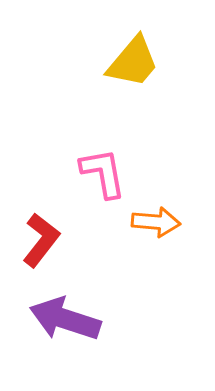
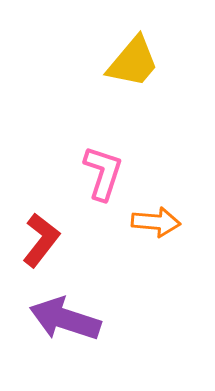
pink L-shape: rotated 28 degrees clockwise
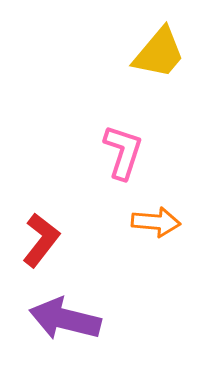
yellow trapezoid: moved 26 px right, 9 px up
pink L-shape: moved 20 px right, 21 px up
purple arrow: rotated 4 degrees counterclockwise
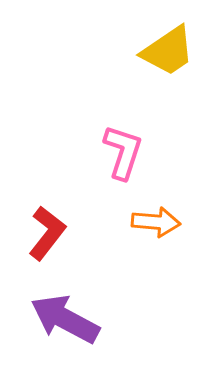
yellow trapezoid: moved 9 px right, 2 px up; rotated 16 degrees clockwise
red L-shape: moved 6 px right, 7 px up
purple arrow: rotated 14 degrees clockwise
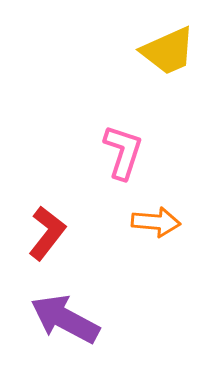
yellow trapezoid: rotated 10 degrees clockwise
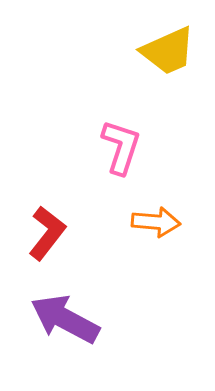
pink L-shape: moved 2 px left, 5 px up
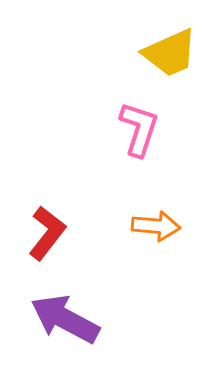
yellow trapezoid: moved 2 px right, 2 px down
pink L-shape: moved 18 px right, 18 px up
orange arrow: moved 4 px down
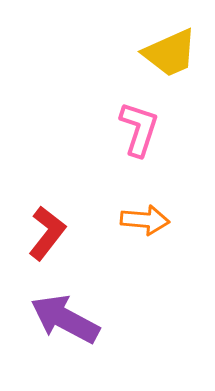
orange arrow: moved 11 px left, 6 px up
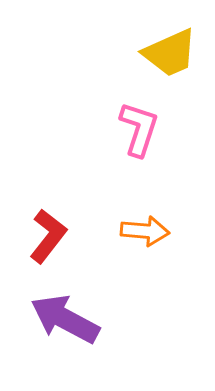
orange arrow: moved 11 px down
red L-shape: moved 1 px right, 3 px down
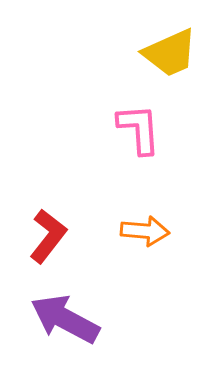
pink L-shape: rotated 22 degrees counterclockwise
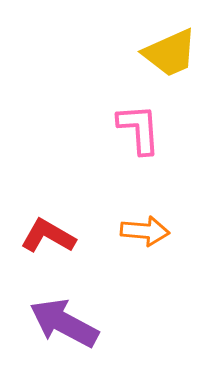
red L-shape: rotated 98 degrees counterclockwise
purple arrow: moved 1 px left, 4 px down
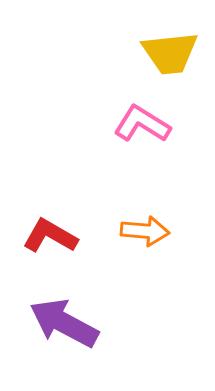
yellow trapezoid: rotated 18 degrees clockwise
pink L-shape: moved 3 px right, 5 px up; rotated 54 degrees counterclockwise
red L-shape: moved 2 px right
